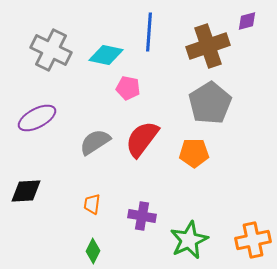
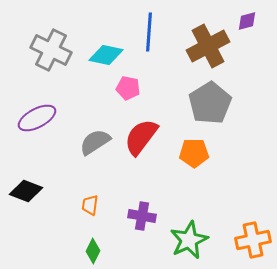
brown cross: rotated 9 degrees counterclockwise
red semicircle: moved 1 px left, 2 px up
black diamond: rotated 24 degrees clockwise
orange trapezoid: moved 2 px left, 1 px down
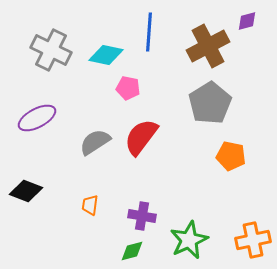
orange pentagon: moved 37 px right, 3 px down; rotated 12 degrees clockwise
green diamond: moved 39 px right; rotated 50 degrees clockwise
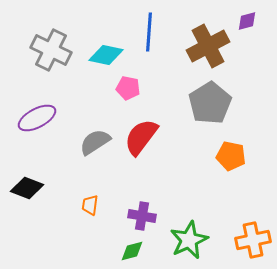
black diamond: moved 1 px right, 3 px up
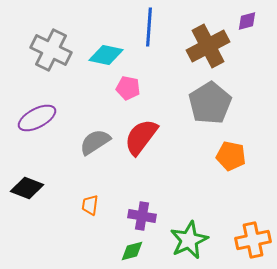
blue line: moved 5 px up
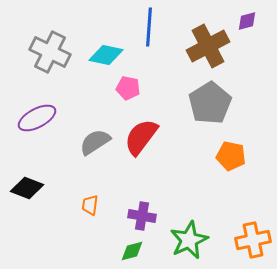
gray cross: moved 1 px left, 2 px down
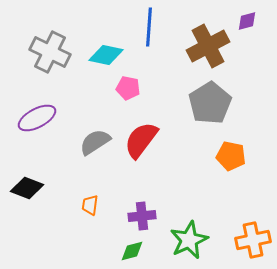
red semicircle: moved 3 px down
purple cross: rotated 16 degrees counterclockwise
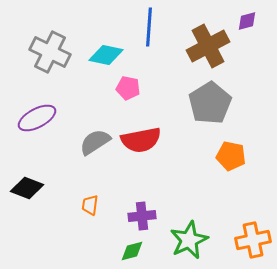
red semicircle: rotated 138 degrees counterclockwise
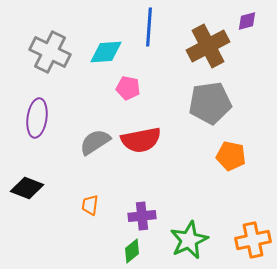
cyan diamond: moved 3 px up; rotated 16 degrees counterclockwise
gray pentagon: rotated 24 degrees clockwise
purple ellipse: rotated 54 degrees counterclockwise
green diamond: rotated 25 degrees counterclockwise
